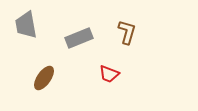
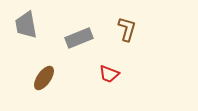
brown L-shape: moved 3 px up
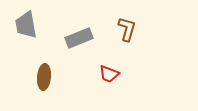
brown ellipse: moved 1 px up; rotated 30 degrees counterclockwise
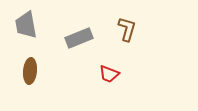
brown ellipse: moved 14 px left, 6 px up
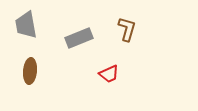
red trapezoid: rotated 45 degrees counterclockwise
